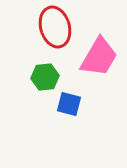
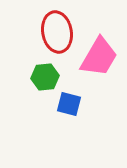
red ellipse: moved 2 px right, 5 px down; rotated 6 degrees clockwise
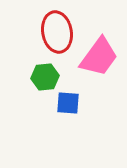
pink trapezoid: rotated 6 degrees clockwise
blue square: moved 1 px left, 1 px up; rotated 10 degrees counterclockwise
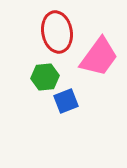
blue square: moved 2 px left, 2 px up; rotated 25 degrees counterclockwise
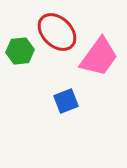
red ellipse: rotated 36 degrees counterclockwise
green hexagon: moved 25 px left, 26 px up
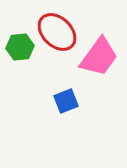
green hexagon: moved 4 px up
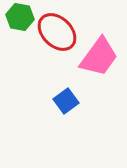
green hexagon: moved 30 px up; rotated 16 degrees clockwise
blue square: rotated 15 degrees counterclockwise
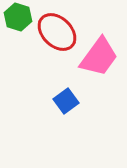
green hexagon: moved 2 px left; rotated 8 degrees clockwise
